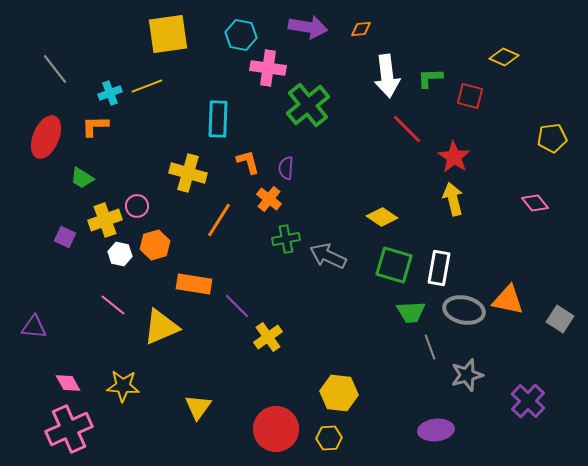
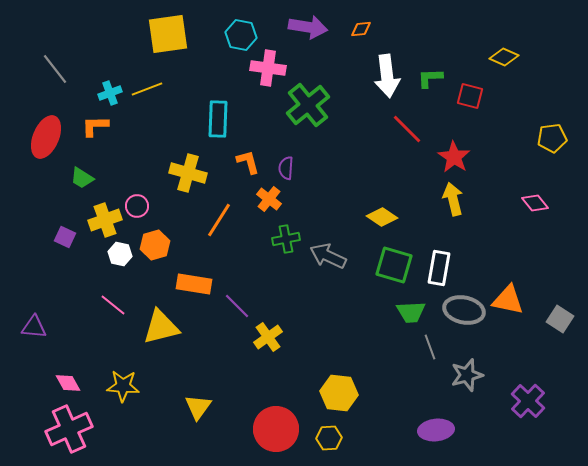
yellow line at (147, 86): moved 3 px down
yellow triangle at (161, 327): rotated 9 degrees clockwise
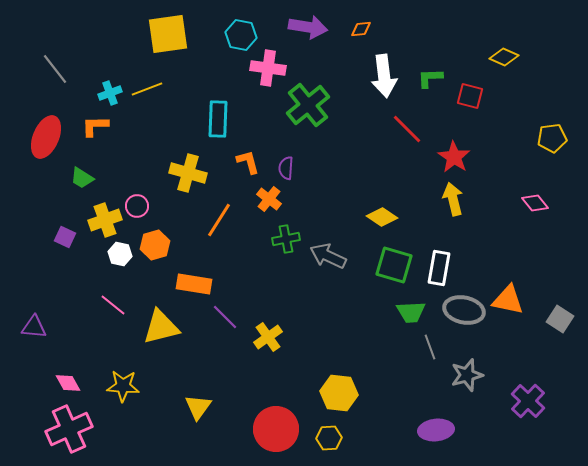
white arrow at (387, 76): moved 3 px left
purple line at (237, 306): moved 12 px left, 11 px down
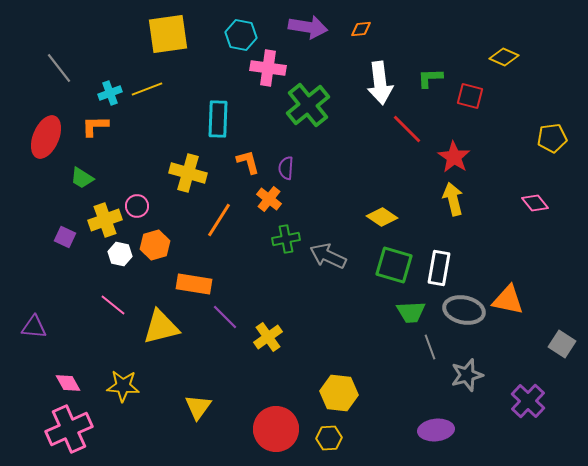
gray line at (55, 69): moved 4 px right, 1 px up
white arrow at (384, 76): moved 4 px left, 7 px down
gray square at (560, 319): moved 2 px right, 25 px down
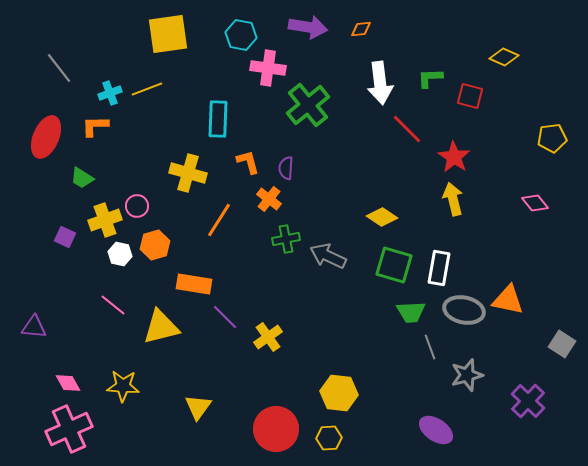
purple ellipse at (436, 430): rotated 40 degrees clockwise
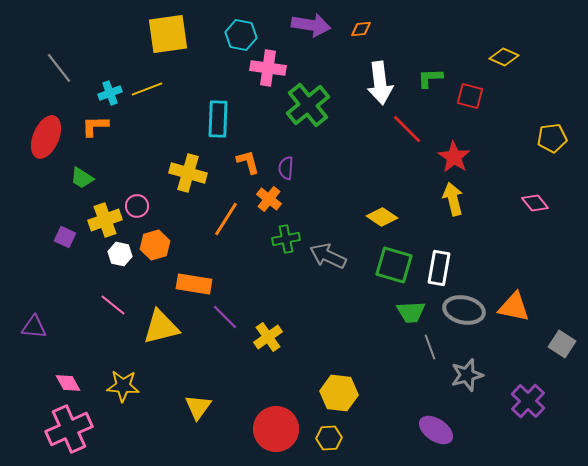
purple arrow at (308, 27): moved 3 px right, 2 px up
orange line at (219, 220): moved 7 px right, 1 px up
orange triangle at (508, 300): moved 6 px right, 7 px down
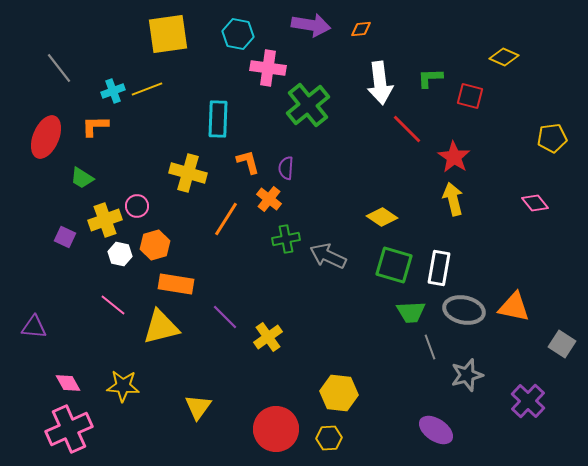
cyan hexagon at (241, 35): moved 3 px left, 1 px up
cyan cross at (110, 93): moved 3 px right, 2 px up
orange rectangle at (194, 284): moved 18 px left
